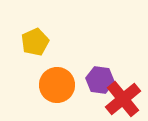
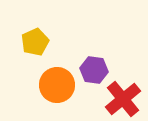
purple hexagon: moved 6 px left, 10 px up
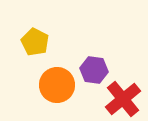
yellow pentagon: rotated 20 degrees counterclockwise
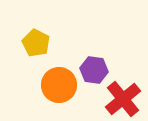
yellow pentagon: moved 1 px right, 1 px down
orange circle: moved 2 px right
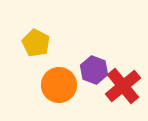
purple hexagon: rotated 12 degrees clockwise
red cross: moved 13 px up
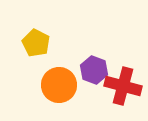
red cross: rotated 36 degrees counterclockwise
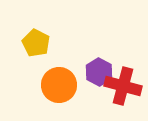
purple hexagon: moved 5 px right, 2 px down; rotated 8 degrees clockwise
